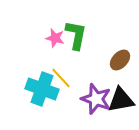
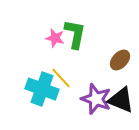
green L-shape: moved 1 px left, 1 px up
black triangle: rotated 32 degrees clockwise
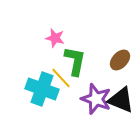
green L-shape: moved 27 px down
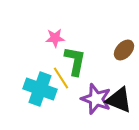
pink star: rotated 18 degrees counterclockwise
brown ellipse: moved 4 px right, 10 px up
yellow line: rotated 10 degrees clockwise
cyan cross: moved 2 px left
black triangle: moved 2 px left
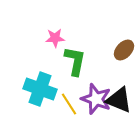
yellow line: moved 8 px right, 26 px down
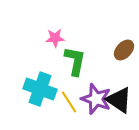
black triangle: rotated 12 degrees clockwise
yellow line: moved 2 px up
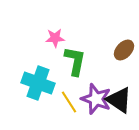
cyan cross: moved 2 px left, 6 px up
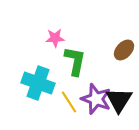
black triangle: rotated 28 degrees clockwise
